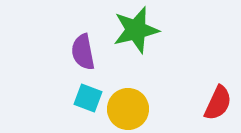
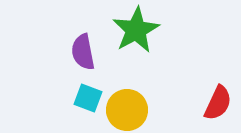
green star: rotated 15 degrees counterclockwise
yellow circle: moved 1 px left, 1 px down
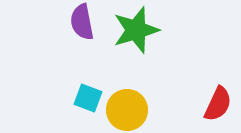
green star: rotated 12 degrees clockwise
purple semicircle: moved 1 px left, 30 px up
red semicircle: moved 1 px down
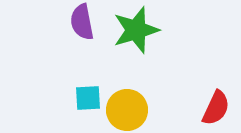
cyan square: rotated 24 degrees counterclockwise
red semicircle: moved 2 px left, 4 px down
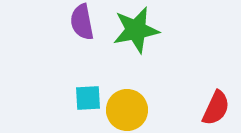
green star: rotated 6 degrees clockwise
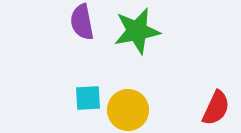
green star: moved 1 px right, 1 px down
yellow circle: moved 1 px right
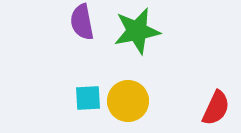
yellow circle: moved 9 px up
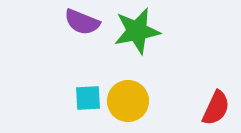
purple semicircle: rotated 57 degrees counterclockwise
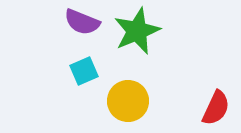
green star: rotated 12 degrees counterclockwise
cyan square: moved 4 px left, 27 px up; rotated 20 degrees counterclockwise
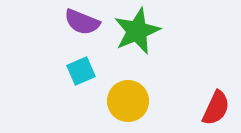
cyan square: moved 3 px left
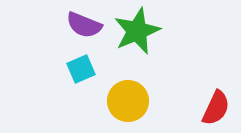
purple semicircle: moved 2 px right, 3 px down
cyan square: moved 2 px up
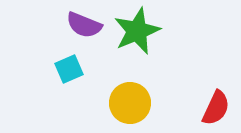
cyan square: moved 12 px left
yellow circle: moved 2 px right, 2 px down
